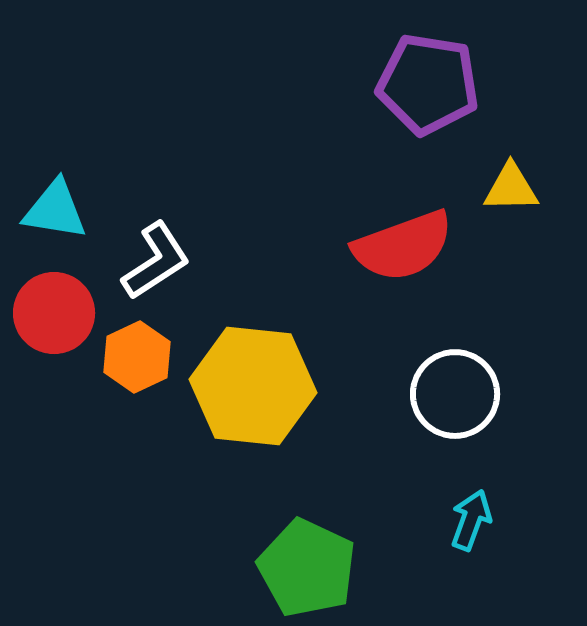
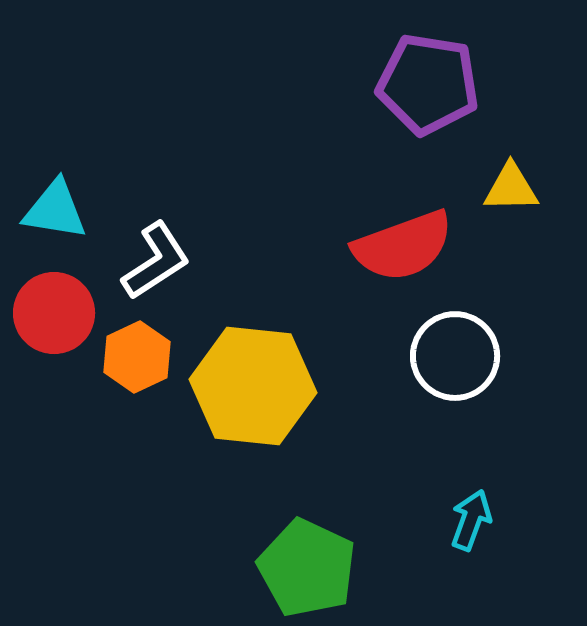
white circle: moved 38 px up
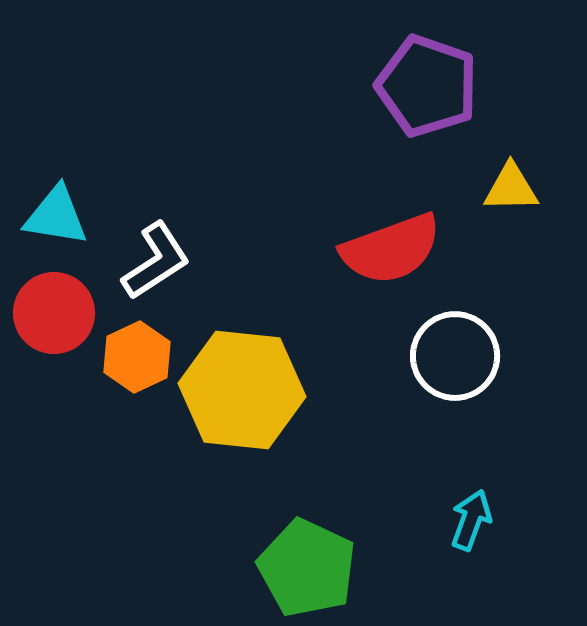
purple pentagon: moved 1 px left, 2 px down; rotated 10 degrees clockwise
cyan triangle: moved 1 px right, 6 px down
red semicircle: moved 12 px left, 3 px down
yellow hexagon: moved 11 px left, 4 px down
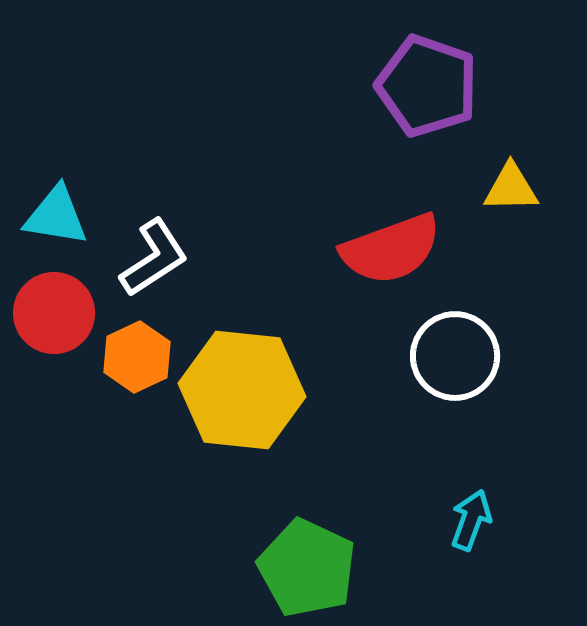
white L-shape: moved 2 px left, 3 px up
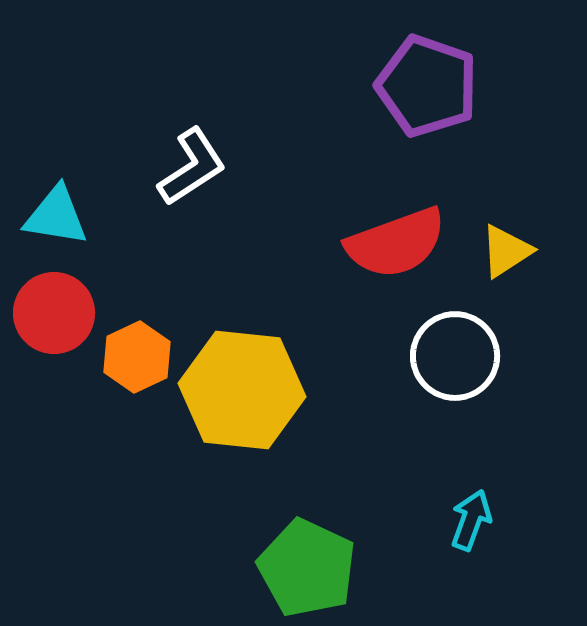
yellow triangle: moved 5 px left, 63 px down; rotated 32 degrees counterclockwise
red semicircle: moved 5 px right, 6 px up
white L-shape: moved 38 px right, 91 px up
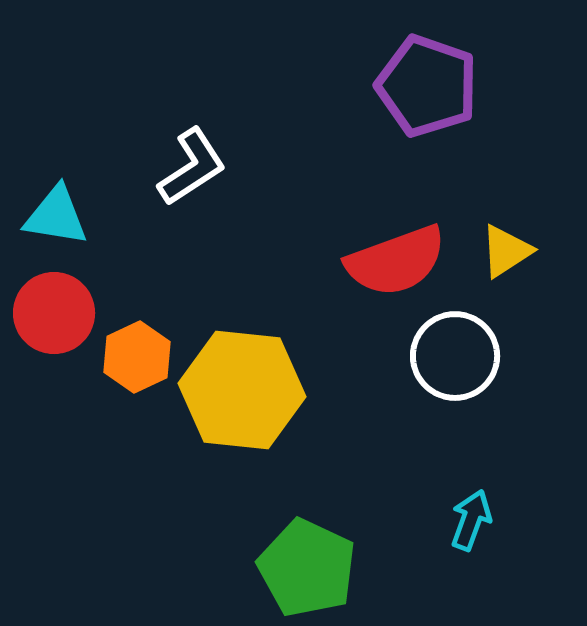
red semicircle: moved 18 px down
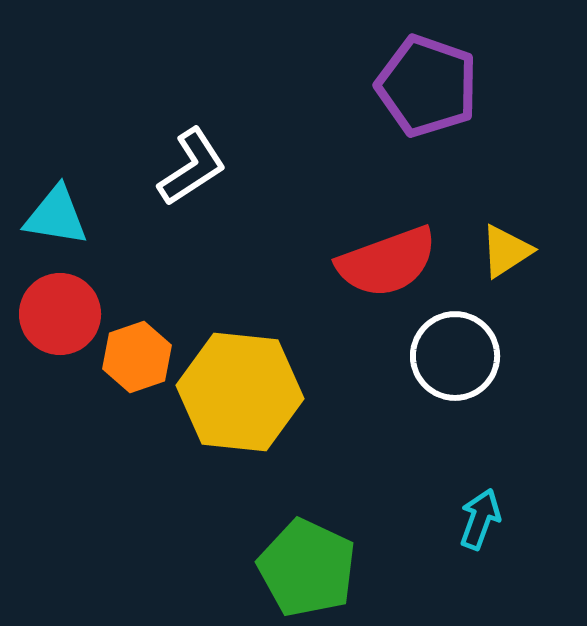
red semicircle: moved 9 px left, 1 px down
red circle: moved 6 px right, 1 px down
orange hexagon: rotated 6 degrees clockwise
yellow hexagon: moved 2 px left, 2 px down
cyan arrow: moved 9 px right, 1 px up
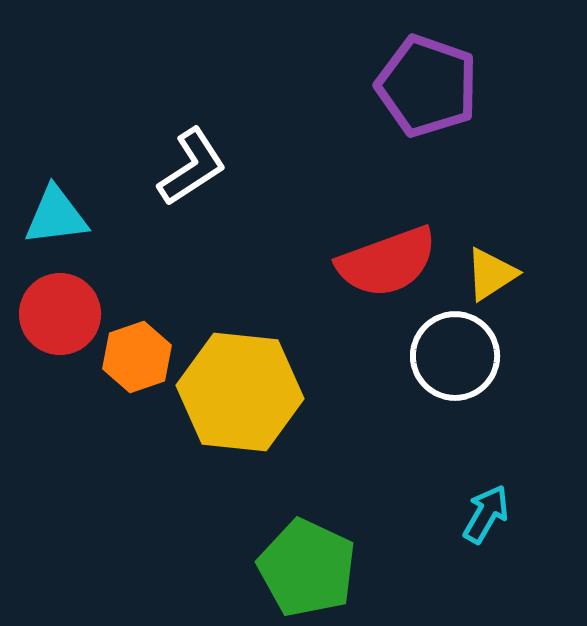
cyan triangle: rotated 16 degrees counterclockwise
yellow triangle: moved 15 px left, 23 px down
cyan arrow: moved 6 px right, 5 px up; rotated 10 degrees clockwise
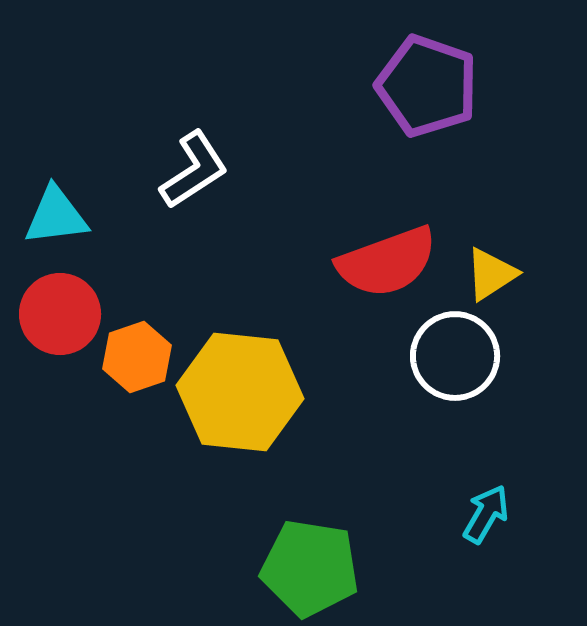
white L-shape: moved 2 px right, 3 px down
green pentagon: moved 3 px right; rotated 16 degrees counterclockwise
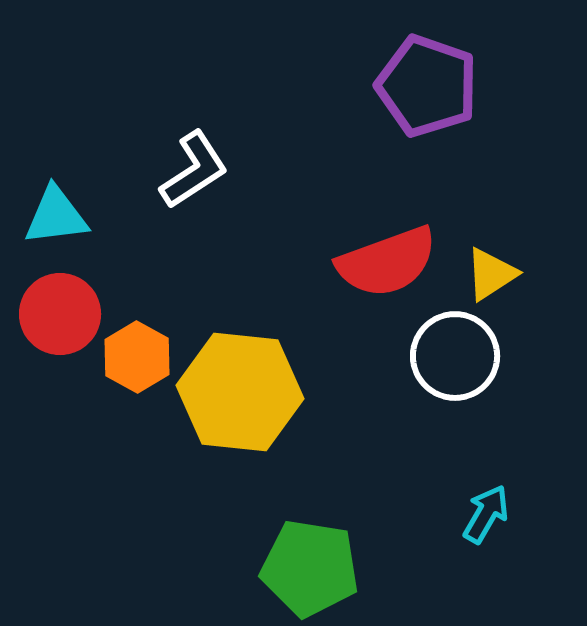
orange hexagon: rotated 12 degrees counterclockwise
